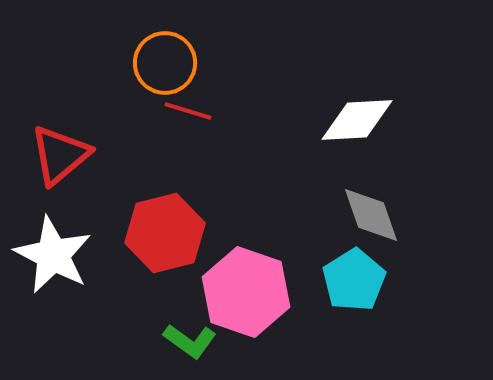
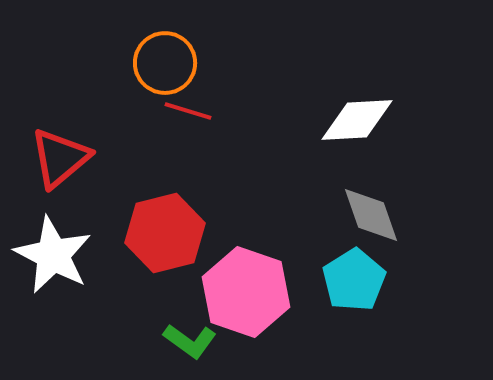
red triangle: moved 3 px down
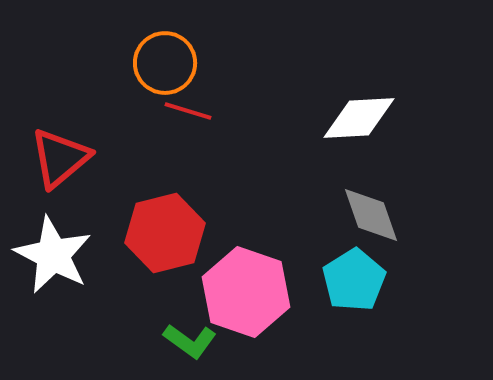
white diamond: moved 2 px right, 2 px up
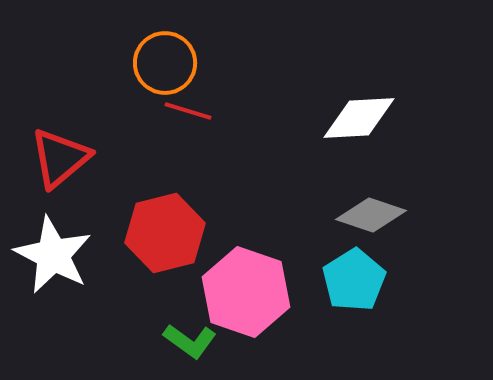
gray diamond: rotated 52 degrees counterclockwise
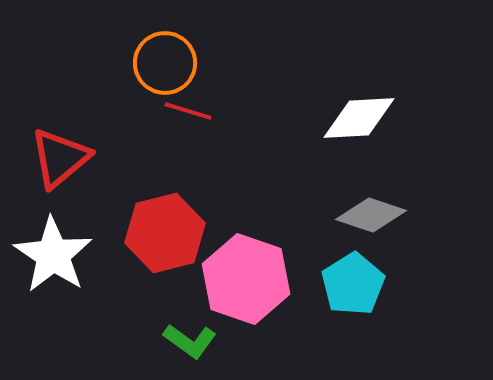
white star: rotated 6 degrees clockwise
cyan pentagon: moved 1 px left, 4 px down
pink hexagon: moved 13 px up
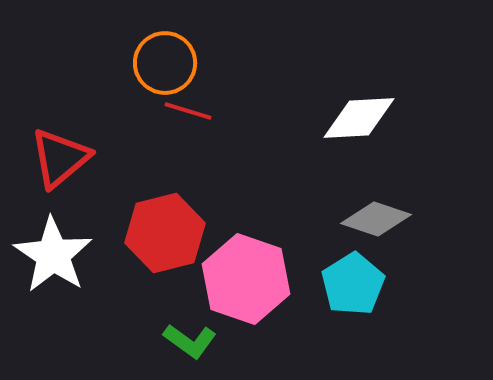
gray diamond: moved 5 px right, 4 px down
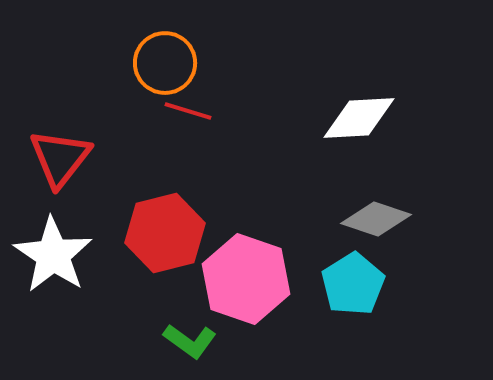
red triangle: rotated 12 degrees counterclockwise
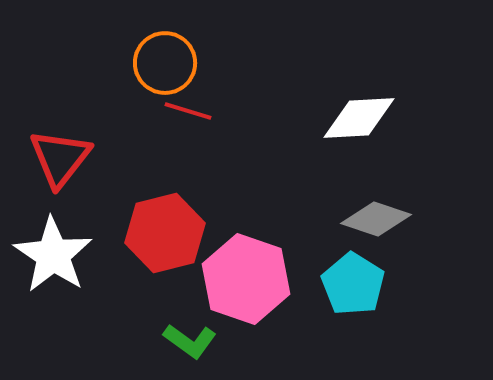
cyan pentagon: rotated 8 degrees counterclockwise
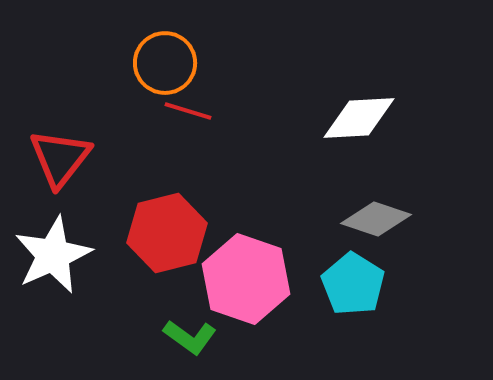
red hexagon: moved 2 px right
white star: rotated 14 degrees clockwise
green L-shape: moved 4 px up
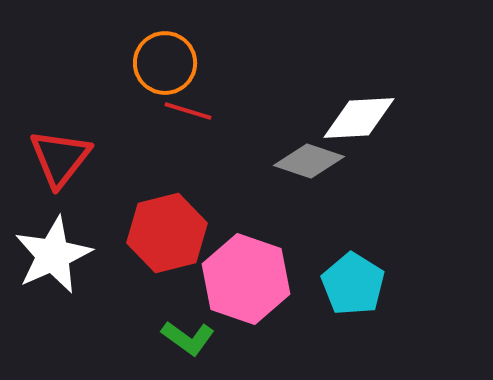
gray diamond: moved 67 px left, 58 px up
green L-shape: moved 2 px left, 1 px down
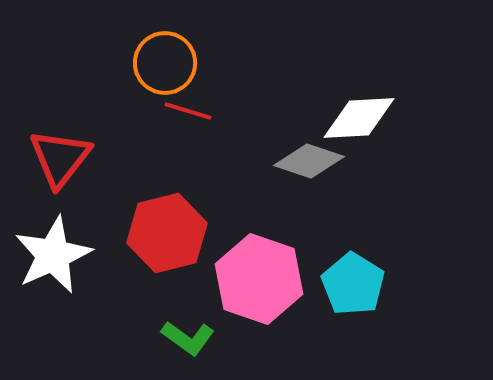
pink hexagon: moved 13 px right
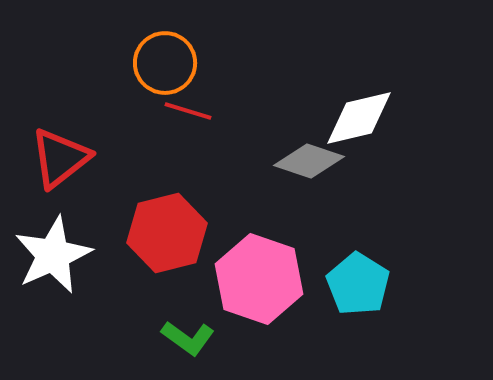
white diamond: rotated 10 degrees counterclockwise
red triangle: rotated 14 degrees clockwise
cyan pentagon: moved 5 px right
